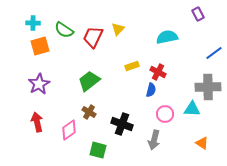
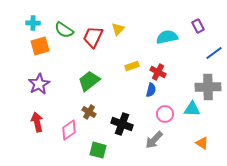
purple rectangle: moved 12 px down
gray arrow: rotated 30 degrees clockwise
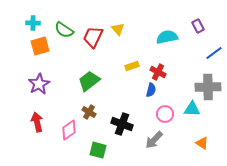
yellow triangle: rotated 24 degrees counterclockwise
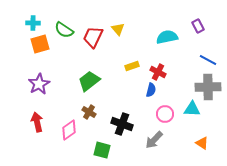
orange square: moved 2 px up
blue line: moved 6 px left, 7 px down; rotated 66 degrees clockwise
green square: moved 4 px right
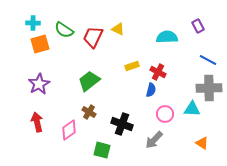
yellow triangle: rotated 24 degrees counterclockwise
cyan semicircle: rotated 10 degrees clockwise
gray cross: moved 1 px right, 1 px down
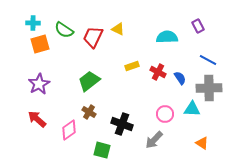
blue semicircle: moved 29 px right, 12 px up; rotated 48 degrees counterclockwise
red arrow: moved 3 px up; rotated 36 degrees counterclockwise
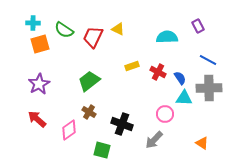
cyan triangle: moved 8 px left, 11 px up
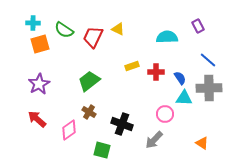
blue line: rotated 12 degrees clockwise
red cross: moved 2 px left; rotated 28 degrees counterclockwise
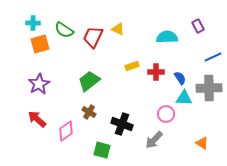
blue line: moved 5 px right, 3 px up; rotated 66 degrees counterclockwise
pink circle: moved 1 px right
pink diamond: moved 3 px left, 1 px down
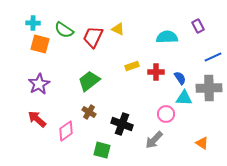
orange square: rotated 30 degrees clockwise
